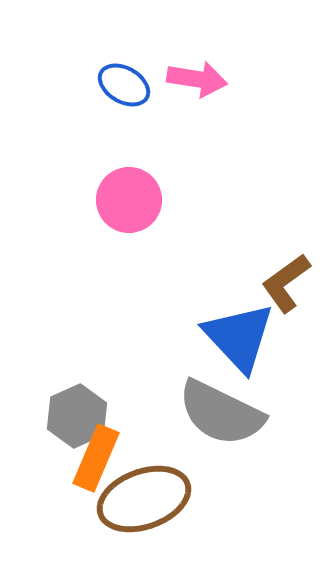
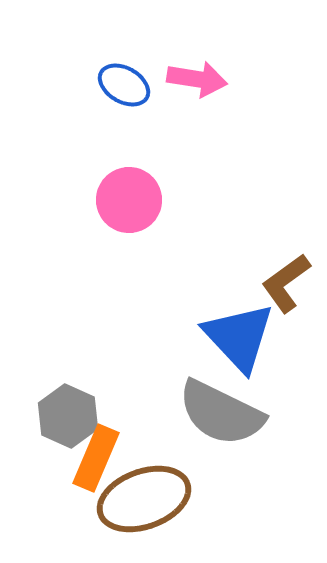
gray hexagon: moved 9 px left; rotated 12 degrees counterclockwise
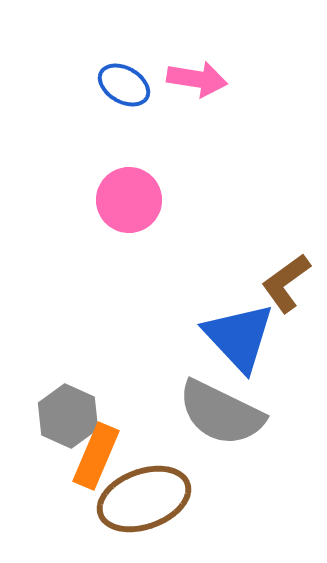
orange rectangle: moved 2 px up
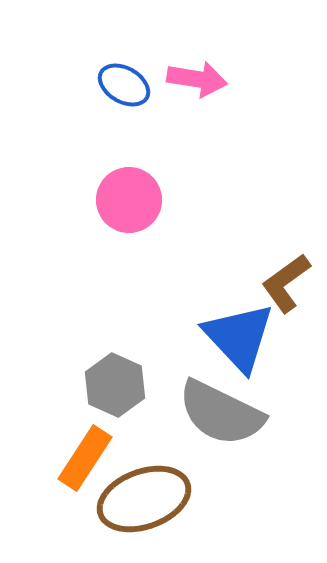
gray hexagon: moved 47 px right, 31 px up
orange rectangle: moved 11 px left, 2 px down; rotated 10 degrees clockwise
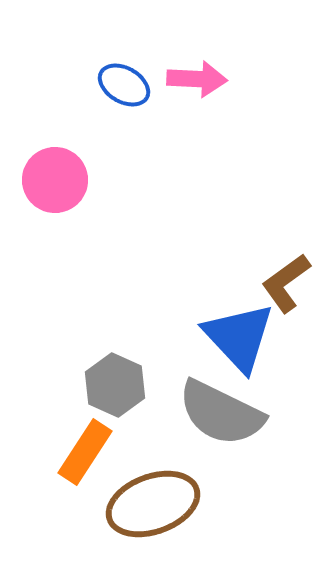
pink arrow: rotated 6 degrees counterclockwise
pink circle: moved 74 px left, 20 px up
orange rectangle: moved 6 px up
brown ellipse: moved 9 px right, 5 px down
